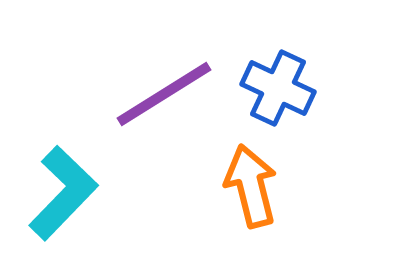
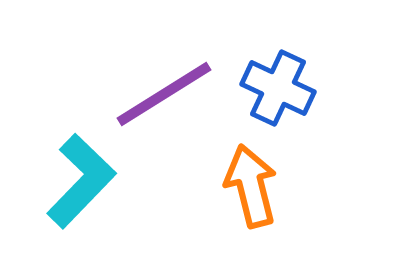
cyan L-shape: moved 18 px right, 12 px up
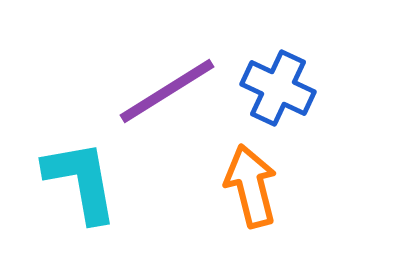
purple line: moved 3 px right, 3 px up
cyan L-shape: rotated 54 degrees counterclockwise
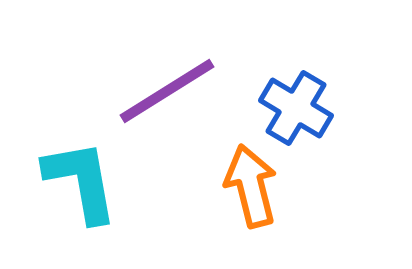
blue cross: moved 18 px right, 20 px down; rotated 6 degrees clockwise
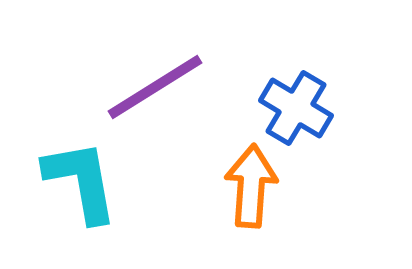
purple line: moved 12 px left, 4 px up
orange arrow: rotated 18 degrees clockwise
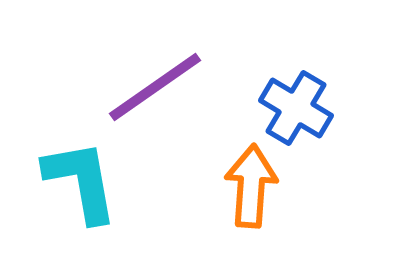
purple line: rotated 3 degrees counterclockwise
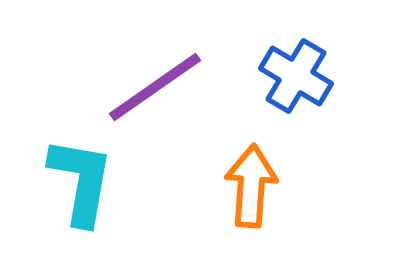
blue cross: moved 32 px up
cyan L-shape: rotated 20 degrees clockwise
